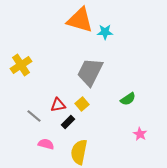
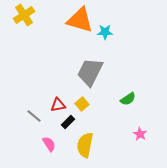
yellow cross: moved 3 px right, 50 px up
pink semicircle: moved 3 px right; rotated 42 degrees clockwise
yellow semicircle: moved 6 px right, 7 px up
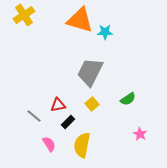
yellow square: moved 10 px right
yellow semicircle: moved 3 px left
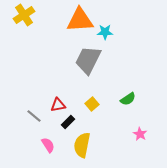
orange triangle: rotated 20 degrees counterclockwise
gray trapezoid: moved 2 px left, 12 px up
pink semicircle: moved 1 px left, 1 px down
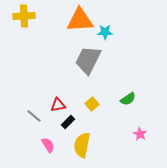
yellow cross: moved 1 px down; rotated 30 degrees clockwise
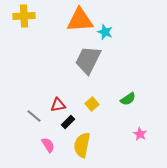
cyan star: rotated 21 degrees clockwise
